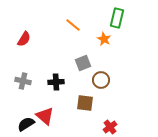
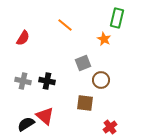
orange line: moved 8 px left
red semicircle: moved 1 px left, 1 px up
black cross: moved 9 px left, 1 px up; rotated 14 degrees clockwise
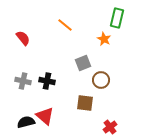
red semicircle: rotated 70 degrees counterclockwise
black semicircle: moved 2 px up; rotated 18 degrees clockwise
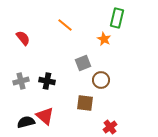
gray cross: moved 2 px left; rotated 28 degrees counterclockwise
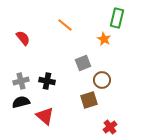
brown circle: moved 1 px right
brown square: moved 4 px right, 3 px up; rotated 24 degrees counterclockwise
black semicircle: moved 5 px left, 20 px up
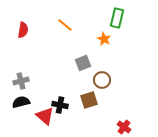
red semicircle: moved 8 px up; rotated 49 degrees clockwise
black cross: moved 13 px right, 24 px down
red cross: moved 14 px right; rotated 16 degrees counterclockwise
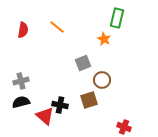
orange line: moved 8 px left, 2 px down
red cross: rotated 16 degrees counterclockwise
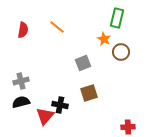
brown circle: moved 19 px right, 28 px up
brown square: moved 7 px up
red triangle: rotated 30 degrees clockwise
red cross: moved 4 px right; rotated 24 degrees counterclockwise
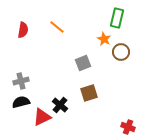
black cross: rotated 28 degrees clockwise
red triangle: moved 3 px left, 1 px down; rotated 24 degrees clockwise
red cross: rotated 24 degrees clockwise
